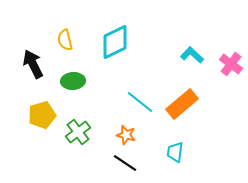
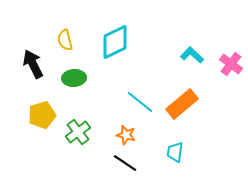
green ellipse: moved 1 px right, 3 px up
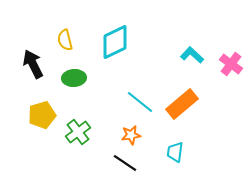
orange star: moved 5 px right; rotated 24 degrees counterclockwise
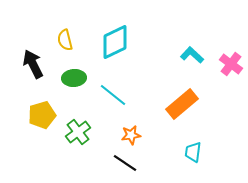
cyan line: moved 27 px left, 7 px up
cyan trapezoid: moved 18 px right
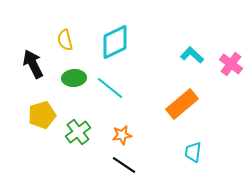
cyan line: moved 3 px left, 7 px up
orange star: moved 9 px left
black line: moved 1 px left, 2 px down
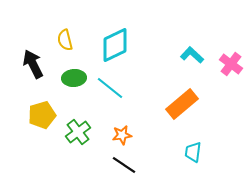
cyan diamond: moved 3 px down
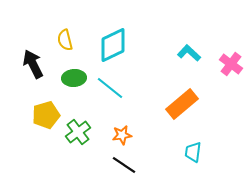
cyan diamond: moved 2 px left
cyan L-shape: moved 3 px left, 2 px up
yellow pentagon: moved 4 px right
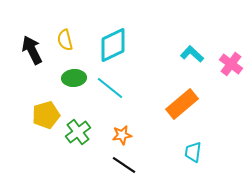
cyan L-shape: moved 3 px right, 1 px down
black arrow: moved 1 px left, 14 px up
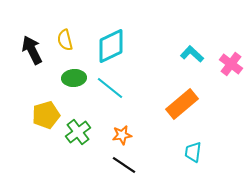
cyan diamond: moved 2 px left, 1 px down
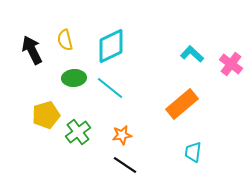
black line: moved 1 px right
